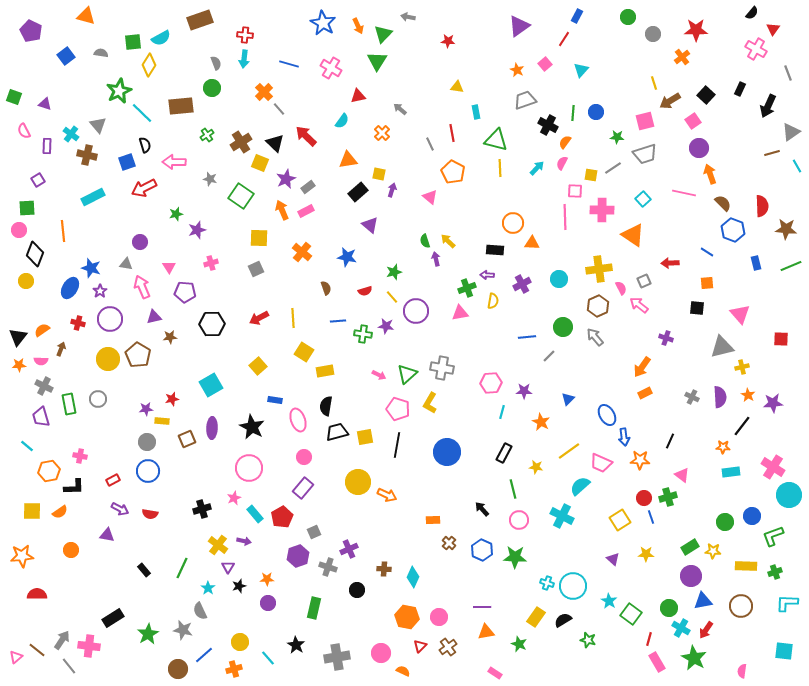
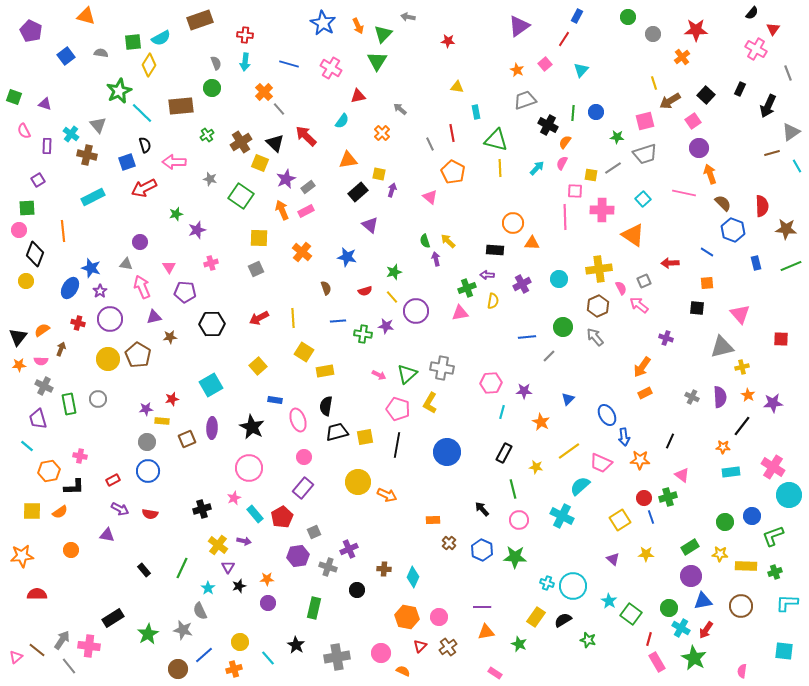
cyan arrow at (244, 59): moved 1 px right, 3 px down
purple trapezoid at (41, 417): moved 3 px left, 2 px down
yellow star at (713, 551): moved 7 px right, 3 px down
purple hexagon at (298, 556): rotated 10 degrees clockwise
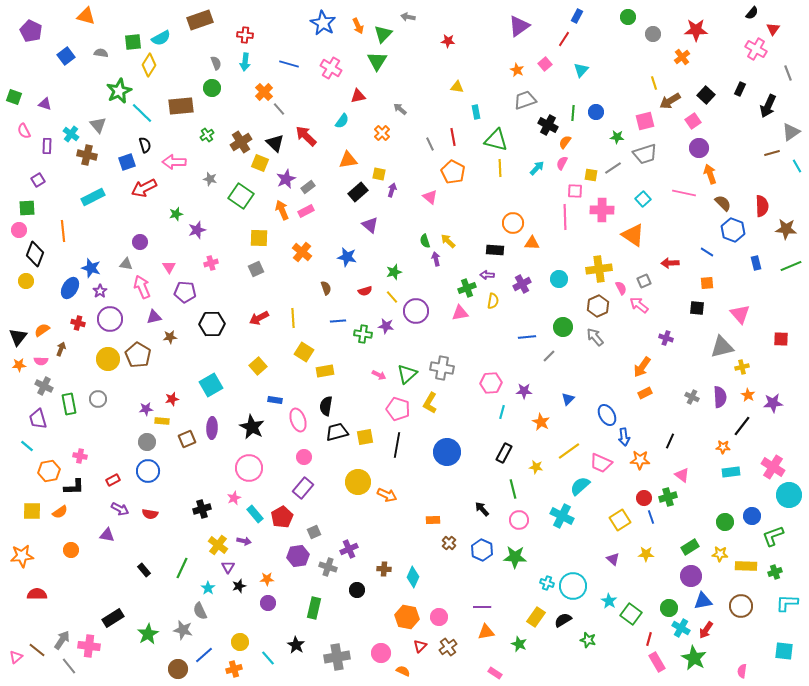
red line at (452, 133): moved 1 px right, 4 px down
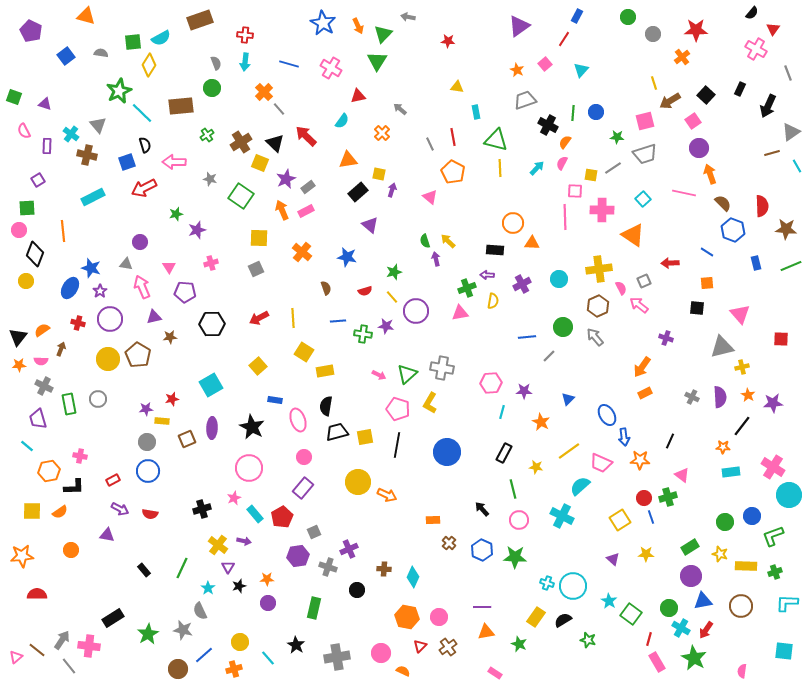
yellow star at (720, 554): rotated 14 degrees clockwise
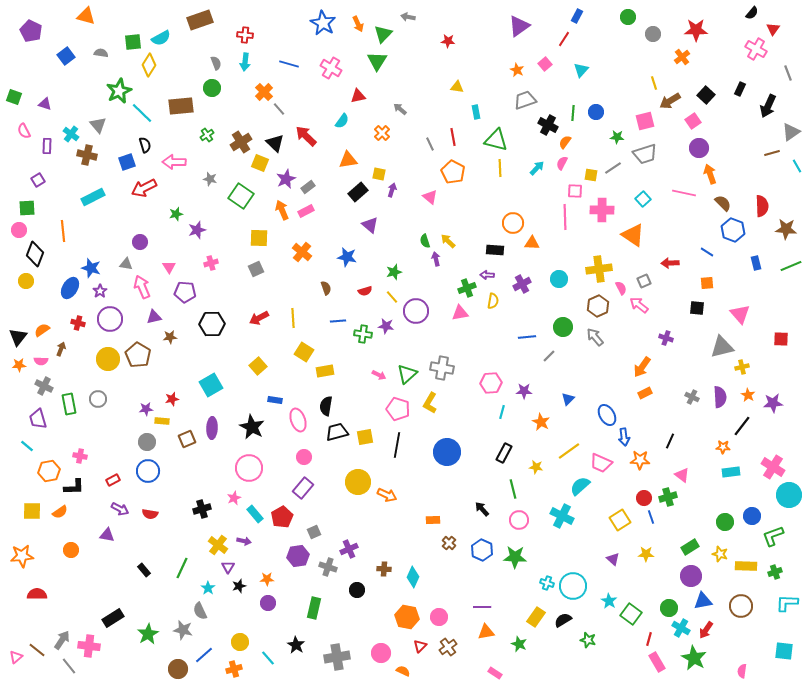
orange arrow at (358, 26): moved 2 px up
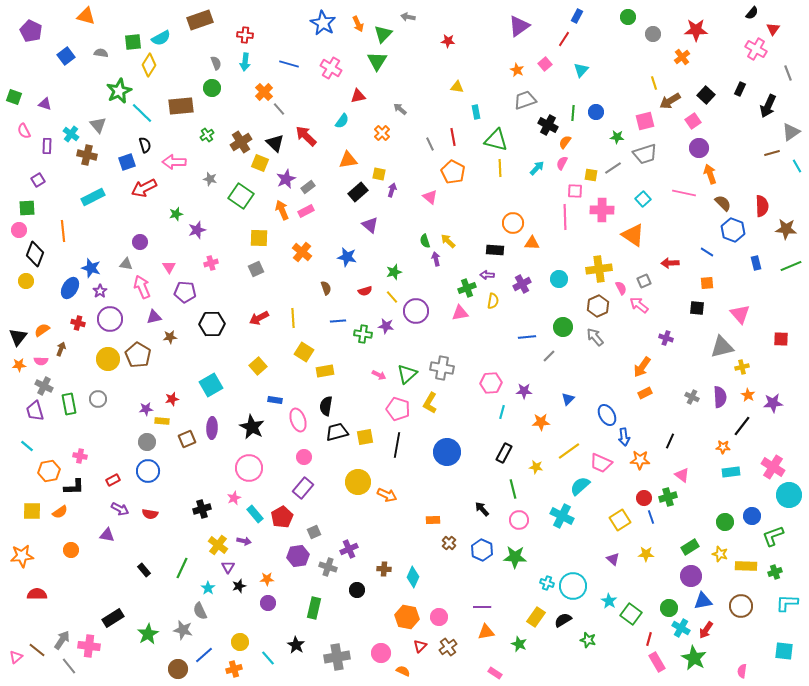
purple trapezoid at (38, 419): moved 3 px left, 8 px up
orange star at (541, 422): rotated 30 degrees counterclockwise
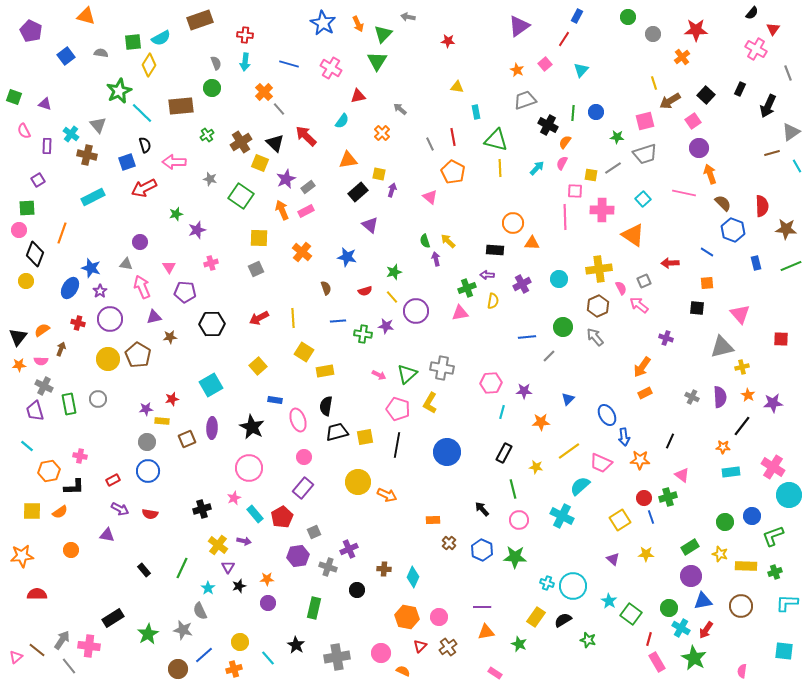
orange line at (63, 231): moved 1 px left, 2 px down; rotated 25 degrees clockwise
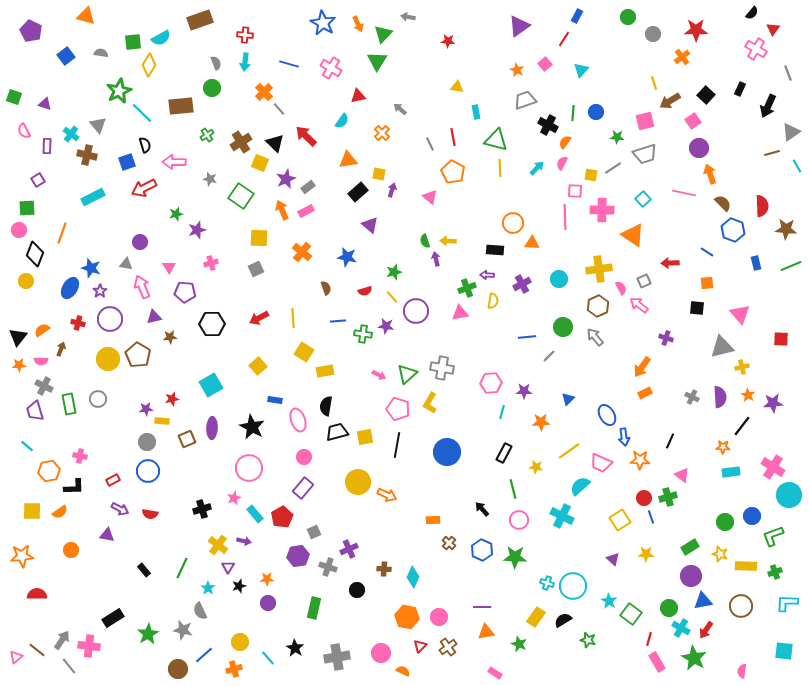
yellow arrow at (448, 241): rotated 42 degrees counterclockwise
black star at (296, 645): moved 1 px left, 3 px down
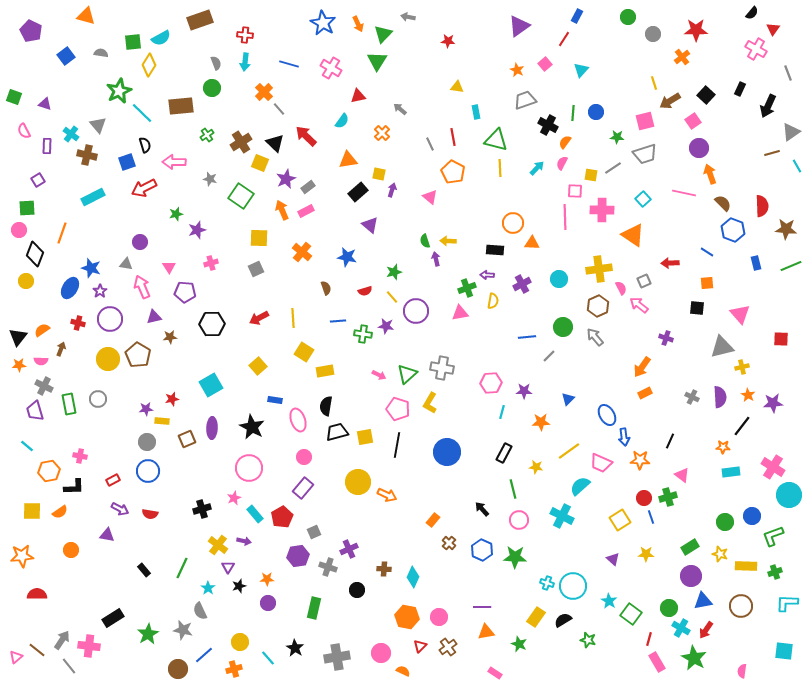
orange rectangle at (433, 520): rotated 48 degrees counterclockwise
